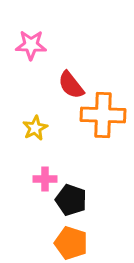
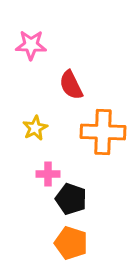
red semicircle: rotated 12 degrees clockwise
orange cross: moved 17 px down
pink cross: moved 3 px right, 5 px up
black pentagon: moved 1 px up
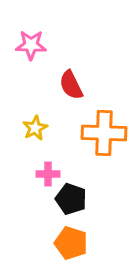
orange cross: moved 1 px right, 1 px down
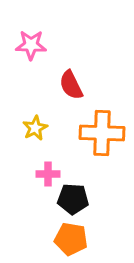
orange cross: moved 2 px left
black pentagon: moved 2 px right; rotated 16 degrees counterclockwise
orange pentagon: moved 4 px up; rotated 8 degrees counterclockwise
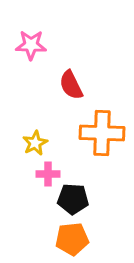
yellow star: moved 15 px down
orange pentagon: moved 1 px right; rotated 16 degrees counterclockwise
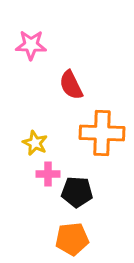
yellow star: rotated 20 degrees counterclockwise
black pentagon: moved 4 px right, 7 px up
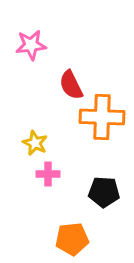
pink star: rotated 8 degrees counterclockwise
orange cross: moved 16 px up
black pentagon: moved 27 px right
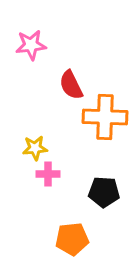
orange cross: moved 3 px right
yellow star: moved 5 px down; rotated 30 degrees counterclockwise
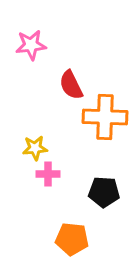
orange pentagon: rotated 12 degrees clockwise
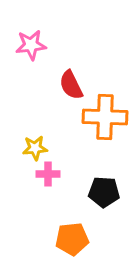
orange pentagon: rotated 12 degrees counterclockwise
